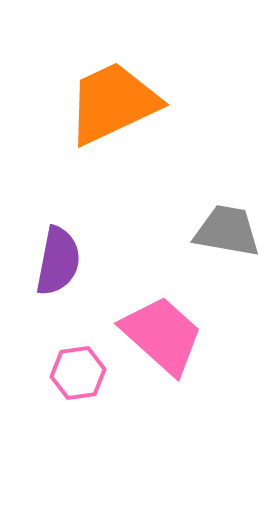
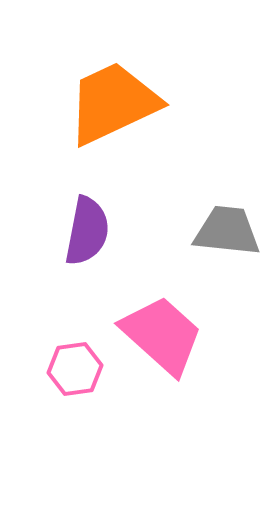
gray trapezoid: rotated 4 degrees counterclockwise
purple semicircle: moved 29 px right, 30 px up
pink hexagon: moved 3 px left, 4 px up
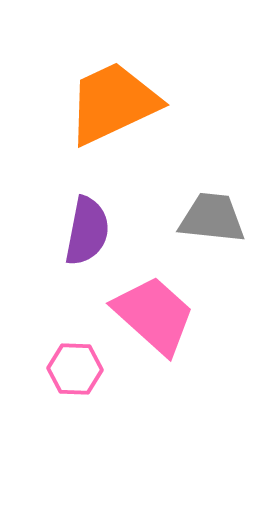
gray trapezoid: moved 15 px left, 13 px up
pink trapezoid: moved 8 px left, 20 px up
pink hexagon: rotated 10 degrees clockwise
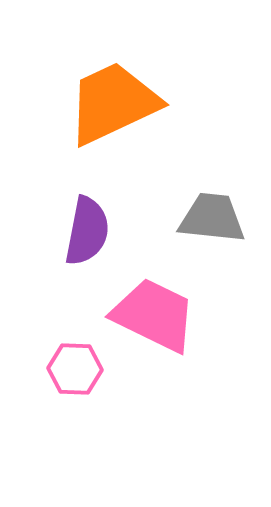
pink trapezoid: rotated 16 degrees counterclockwise
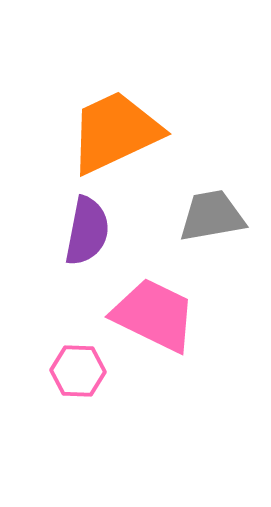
orange trapezoid: moved 2 px right, 29 px down
gray trapezoid: moved 2 px up; rotated 16 degrees counterclockwise
pink hexagon: moved 3 px right, 2 px down
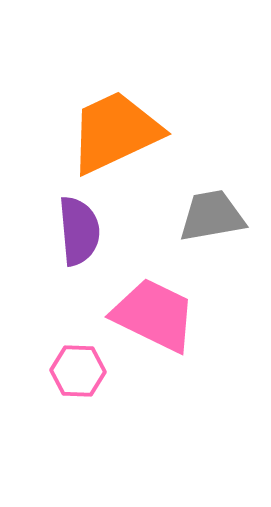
purple semicircle: moved 8 px left; rotated 16 degrees counterclockwise
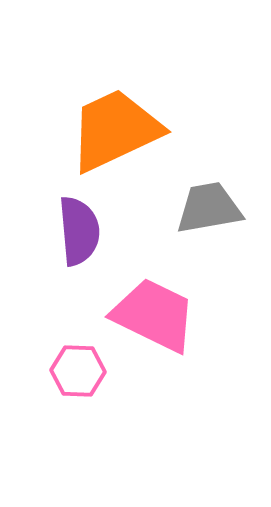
orange trapezoid: moved 2 px up
gray trapezoid: moved 3 px left, 8 px up
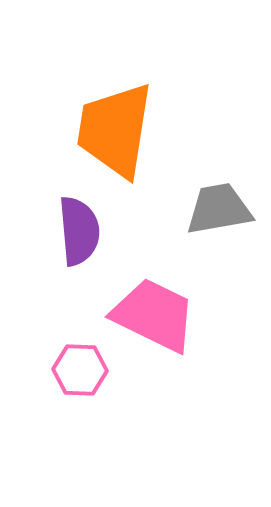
orange trapezoid: rotated 56 degrees counterclockwise
gray trapezoid: moved 10 px right, 1 px down
pink hexagon: moved 2 px right, 1 px up
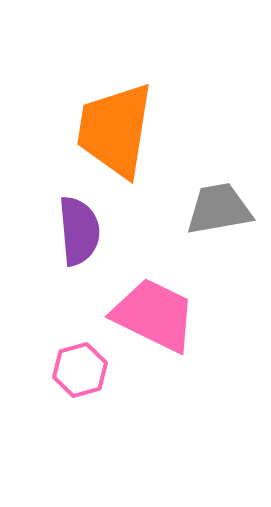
pink hexagon: rotated 18 degrees counterclockwise
